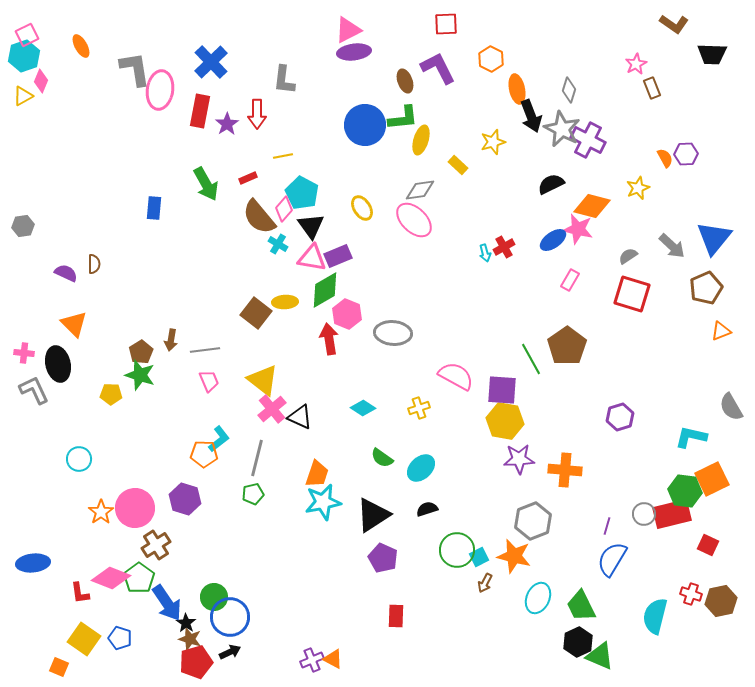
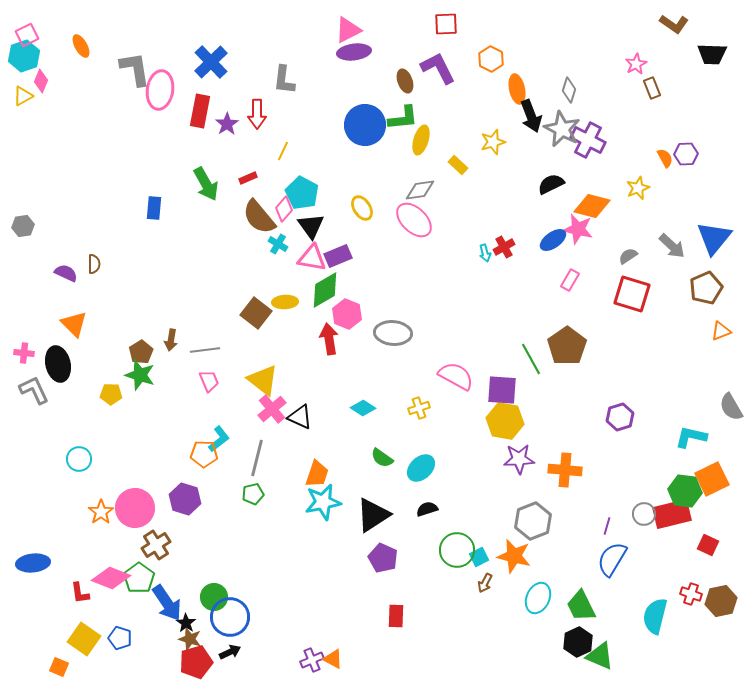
yellow line at (283, 156): moved 5 px up; rotated 54 degrees counterclockwise
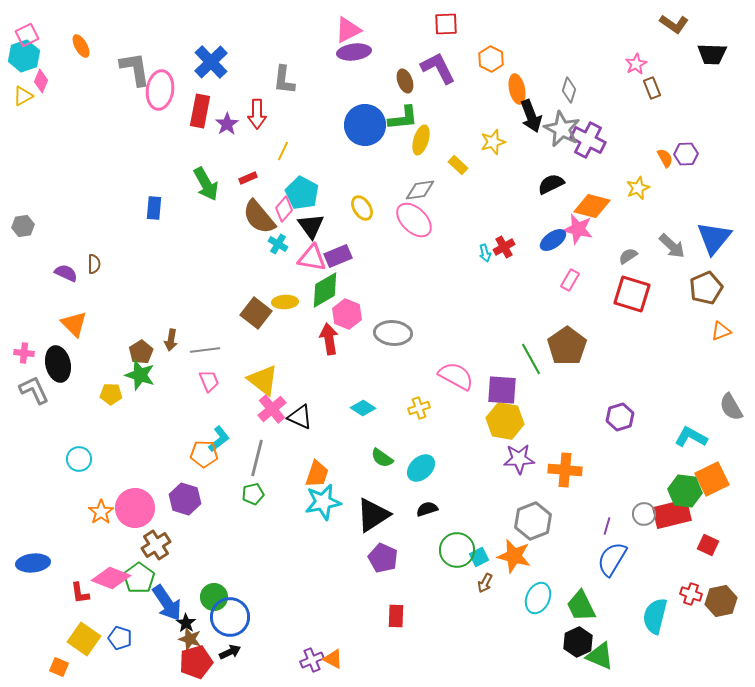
cyan L-shape at (691, 437): rotated 16 degrees clockwise
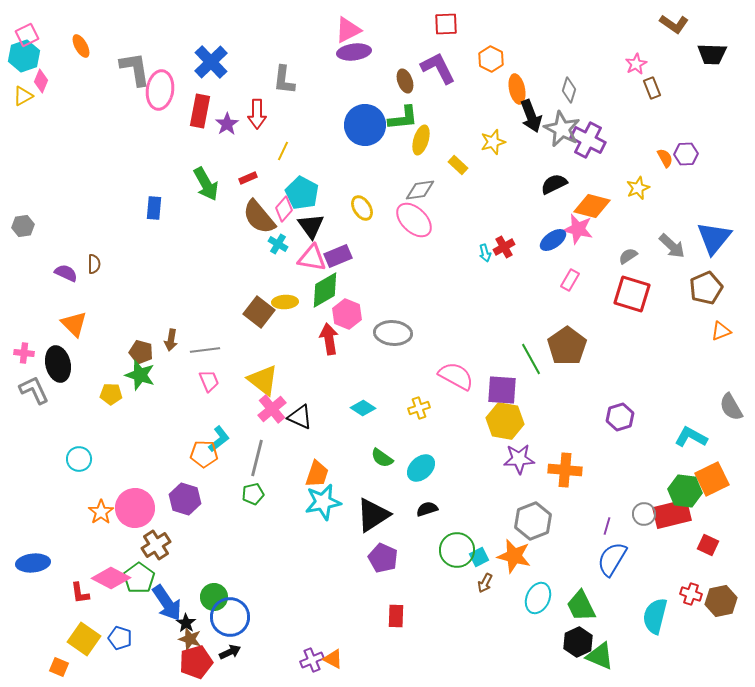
black semicircle at (551, 184): moved 3 px right
brown square at (256, 313): moved 3 px right, 1 px up
brown pentagon at (141, 352): rotated 25 degrees counterclockwise
pink diamond at (111, 578): rotated 6 degrees clockwise
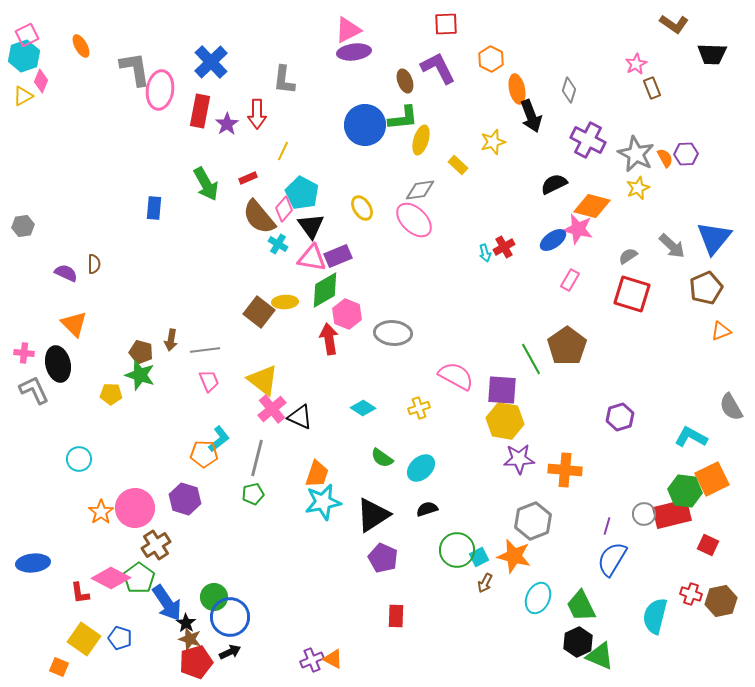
gray star at (562, 129): moved 74 px right, 25 px down
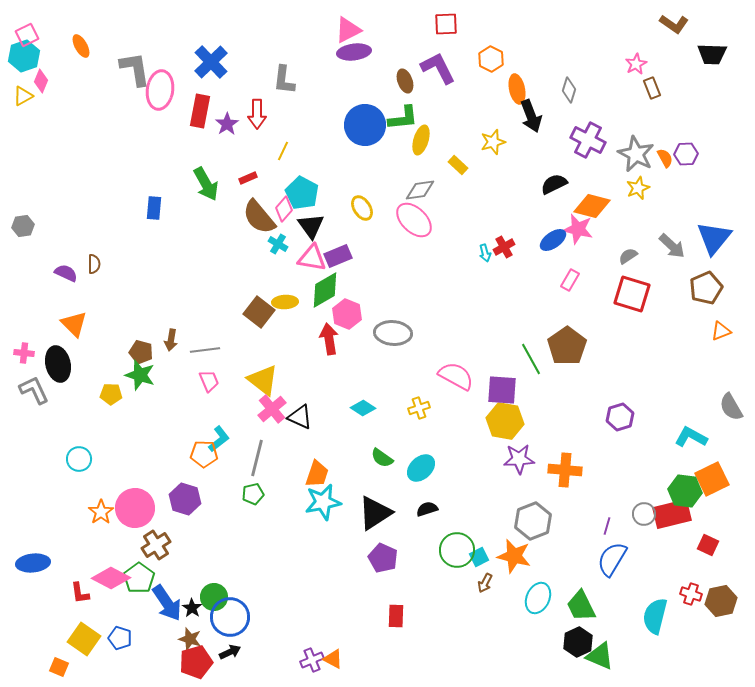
black triangle at (373, 515): moved 2 px right, 2 px up
black star at (186, 623): moved 6 px right, 15 px up
